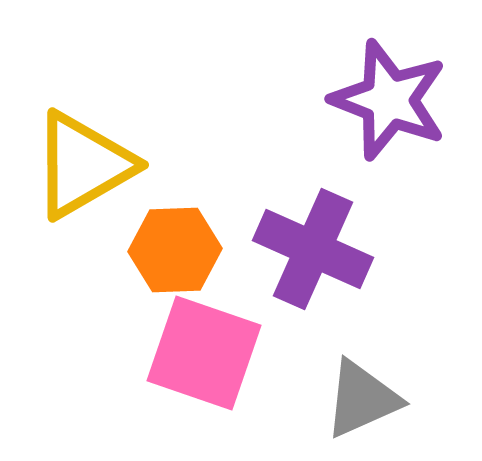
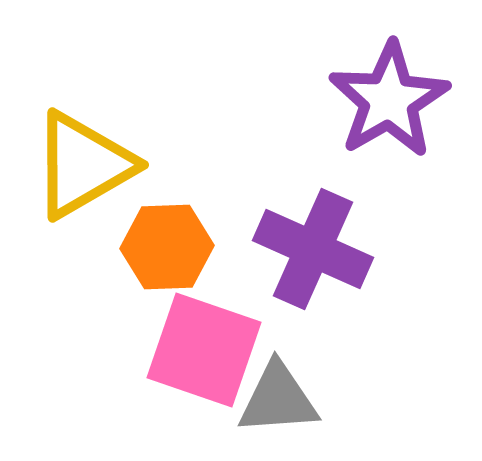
purple star: rotated 21 degrees clockwise
orange hexagon: moved 8 px left, 3 px up
pink square: moved 3 px up
gray triangle: moved 84 px left; rotated 20 degrees clockwise
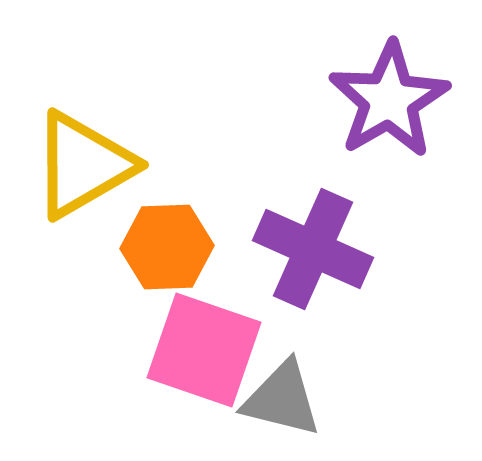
gray triangle: moved 4 px right; rotated 18 degrees clockwise
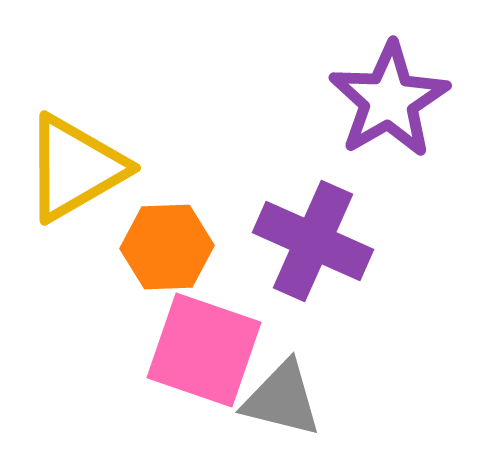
yellow triangle: moved 8 px left, 3 px down
purple cross: moved 8 px up
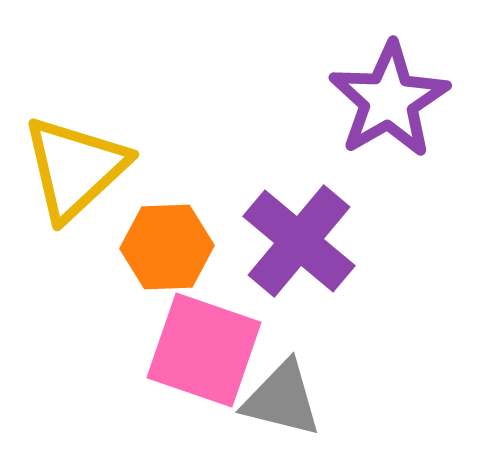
yellow triangle: rotated 13 degrees counterclockwise
purple cross: moved 14 px left; rotated 16 degrees clockwise
